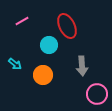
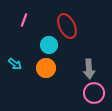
pink line: moved 2 px right, 1 px up; rotated 40 degrees counterclockwise
gray arrow: moved 7 px right, 3 px down
orange circle: moved 3 px right, 7 px up
pink circle: moved 3 px left, 1 px up
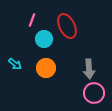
pink line: moved 8 px right
cyan circle: moved 5 px left, 6 px up
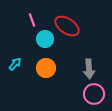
pink line: rotated 40 degrees counterclockwise
red ellipse: rotated 30 degrees counterclockwise
cyan circle: moved 1 px right
cyan arrow: rotated 88 degrees counterclockwise
pink circle: moved 1 px down
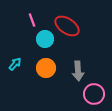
gray arrow: moved 11 px left, 2 px down
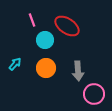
cyan circle: moved 1 px down
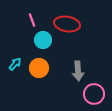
red ellipse: moved 2 px up; rotated 25 degrees counterclockwise
cyan circle: moved 2 px left
orange circle: moved 7 px left
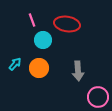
pink circle: moved 4 px right, 3 px down
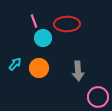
pink line: moved 2 px right, 1 px down
red ellipse: rotated 10 degrees counterclockwise
cyan circle: moved 2 px up
